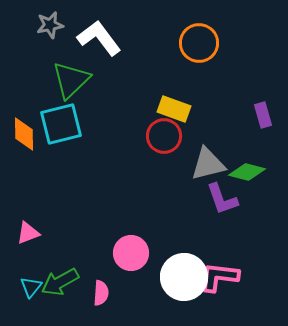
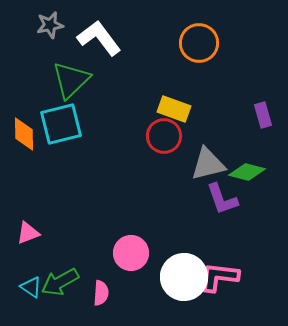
cyan triangle: rotated 35 degrees counterclockwise
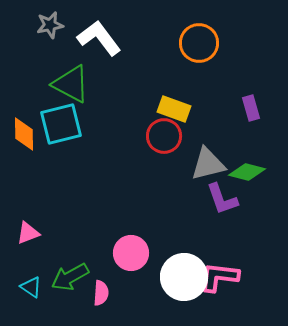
green triangle: moved 4 px down; rotated 48 degrees counterclockwise
purple rectangle: moved 12 px left, 7 px up
green arrow: moved 10 px right, 5 px up
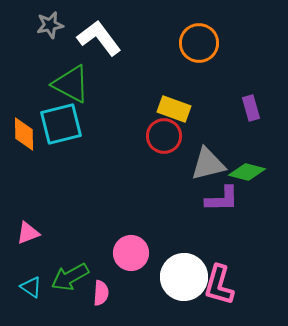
purple L-shape: rotated 72 degrees counterclockwise
pink L-shape: moved 8 px down; rotated 81 degrees counterclockwise
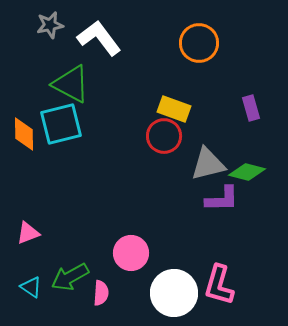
white circle: moved 10 px left, 16 px down
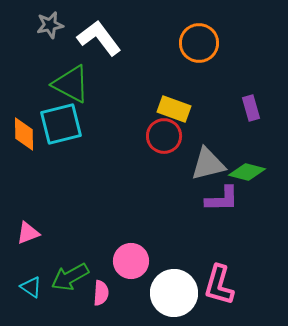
pink circle: moved 8 px down
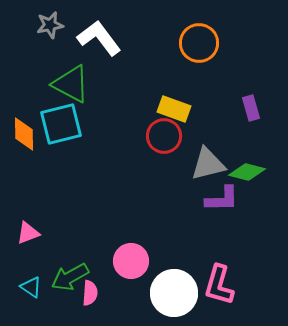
pink semicircle: moved 11 px left
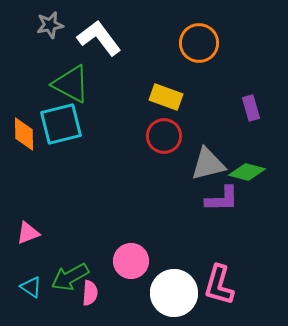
yellow rectangle: moved 8 px left, 12 px up
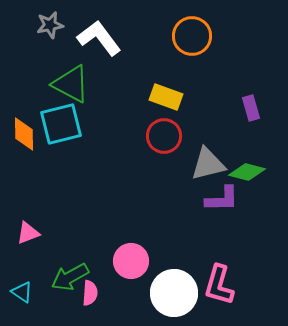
orange circle: moved 7 px left, 7 px up
cyan triangle: moved 9 px left, 5 px down
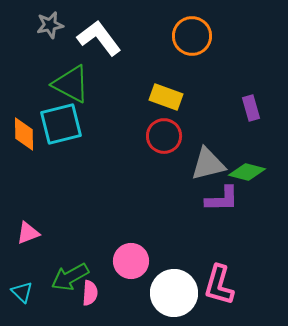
cyan triangle: rotated 10 degrees clockwise
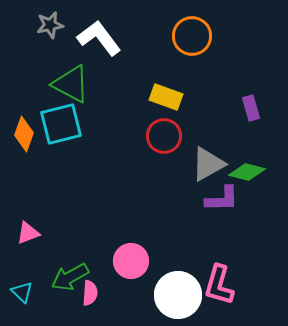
orange diamond: rotated 20 degrees clockwise
gray triangle: rotated 15 degrees counterclockwise
white circle: moved 4 px right, 2 px down
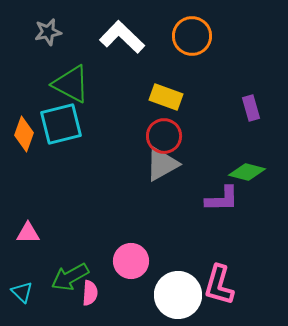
gray star: moved 2 px left, 7 px down
white L-shape: moved 23 px right, 1 px up; rotated 9 degrees counterclockwise
gray triangle: moved 46 px left
pink triangle: rotated 20 degrees clockwise
